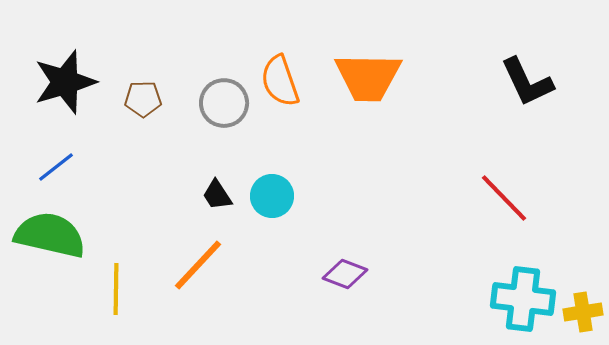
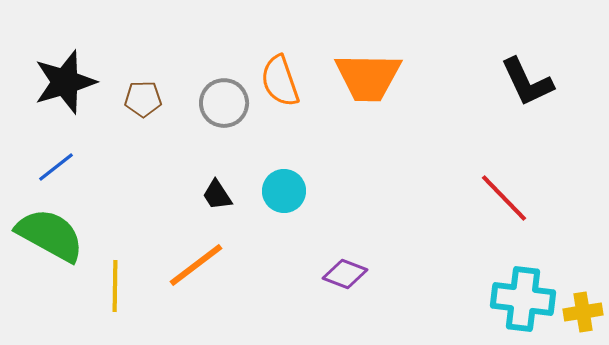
cyan circle: moved 12 px right, 5 px up
green semicircle: rotated 16 degrees clockwise
orange line: moved 2 px left; rotated 10 degrees clockwise
yellow line: moved 1 px left, 3 px up
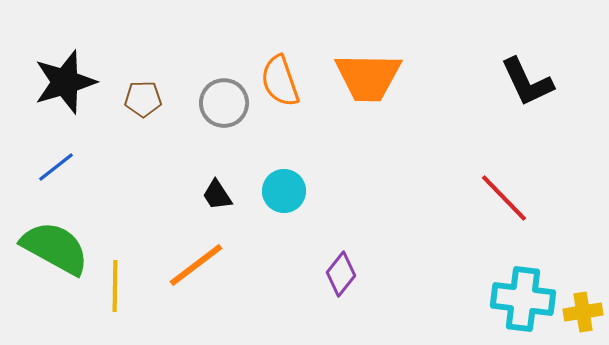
green semicircle: moved 5 px right, 13 px down
purple diamond: moved 4 px left; rotated 72 degrees counterclockwise
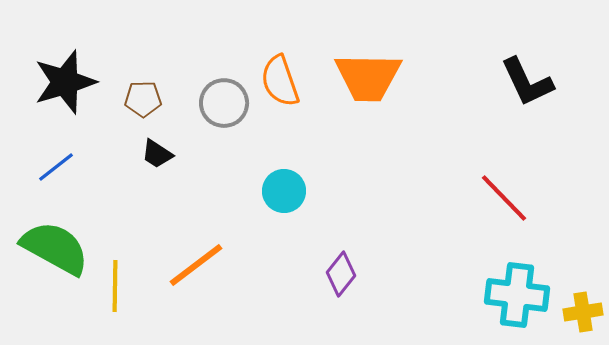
black trapezoid: moved 60 px left, 41 px up; rotated 24 degrees counterclockwise
cyan cross: moved 6 px left, 4 px up
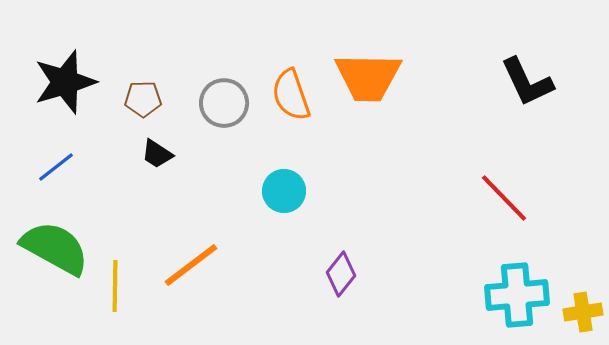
orange semicircle: moved 11 px right, 14 px down
orange line: moved 5 px left
cyan cross: rotated 12 degrees counterclockwise
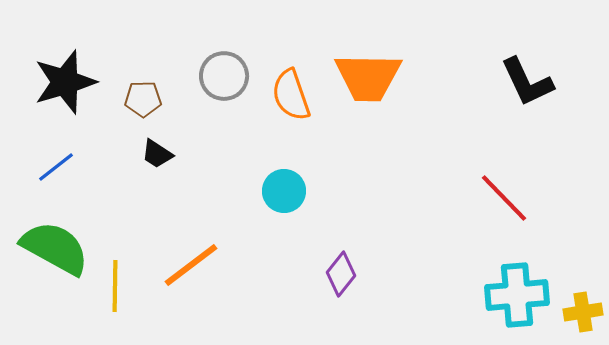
gray circle: moved 27 px up
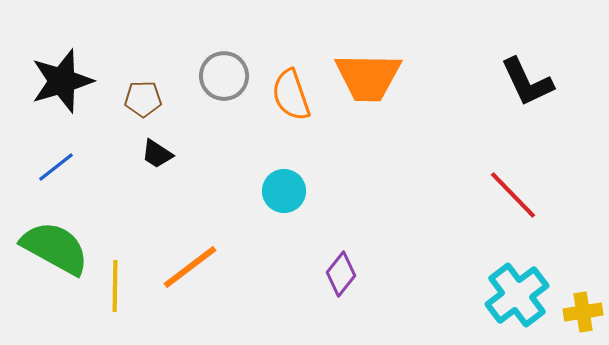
black star: moved 3 px left, 1 px up
red line: moved 9 px right, 3 px up
orange line: moved 1 px left, 2 px down
cyan cross: rotated 32 degrees counterclockwise
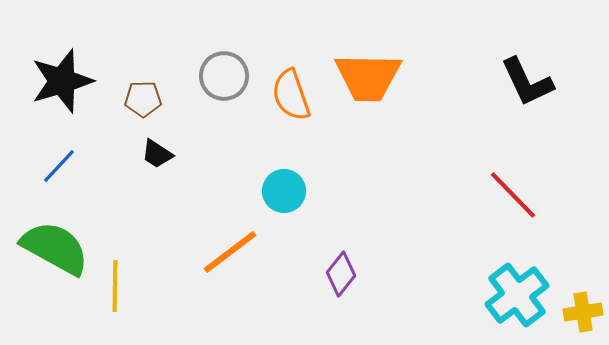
blue line: moved 3 px right, 1 px up; rotated 9 degrees counterclockwise
orange line: moved 40 px right, 15 px up
